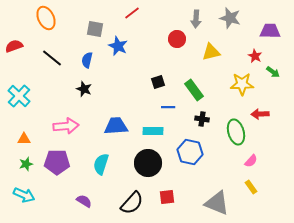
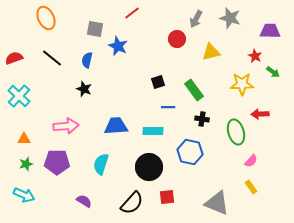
gray arrow: rotated 24 degrees clockwise
red semicircle: moved 12 px down
black circle: moved 1 px right, 4 px down
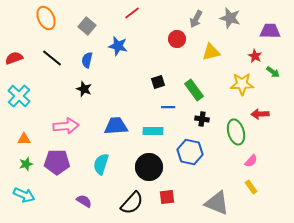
gray square: moved 8 px left, 3 px up; rotated 30 degrees clockwise
blue star: rotated 12 degrees counterclockwise
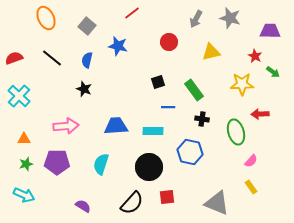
red circle: moved 8 px left, 3 px down
purple semicircle: moved 1 px left, 5 px down
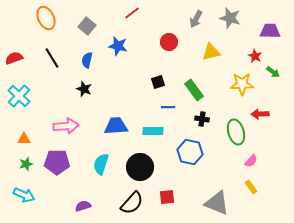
black line: rotated 20 degrees clockwise
black circle: moved 9 px left
purple semicircle: rotated 49 degrees counterclockwise
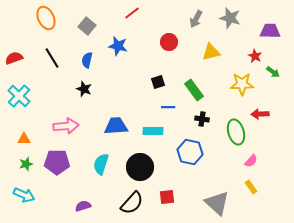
gray triangle: rotated 20 degrees clockwise
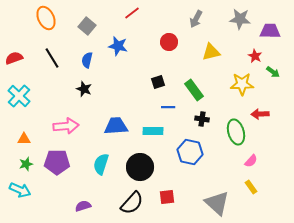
gray star: moved 10 px right, 1 px down; rotated 10 degrees counterclockwise
cyan arrow: moved 4 px left, 5 px up
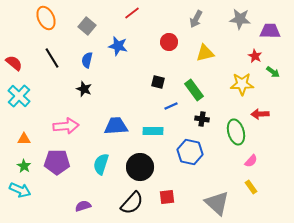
yellow triangle: moved 6 px left, 1 px down
red semicircle: moved 5 px down; rotated 60 degrees clockwise
black square: rotated 32 degrees clockwise
blue line: moved 3 px right, 1 px up; rotated 24 degrees counterclockwise
green star: moved 2 px left, 2 px down; rotated 24 degrees counterclockwise
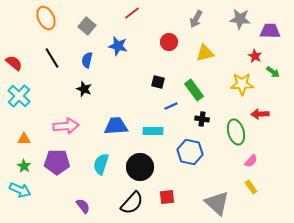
purple semicircle: rotated 70 degrees clockwise
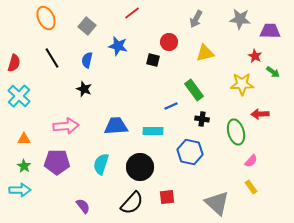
red semicircle: rotated 66 degrees clockwise
black square: moved 5 px left, 22 px up
cyan arrow: rotated 25 degrees counterclockwise
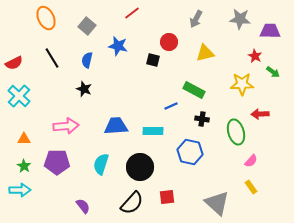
red semicircle: rotated 48 degrees clockwise
green rectangle: rotated 25 degrees counterclockwise
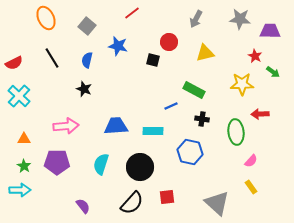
green ellipse: rotated 10 degrees clockwise
